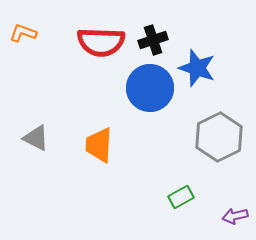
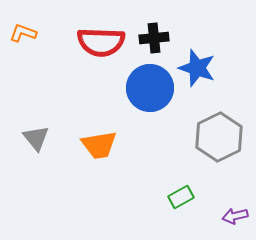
black cross: moved 1 px right, 2 px up; rotated 12 degrees clockwise
gray triangle: rotated 24 degrees clockwise
orange trapezoid: rotated 102 degrees counterclockwise
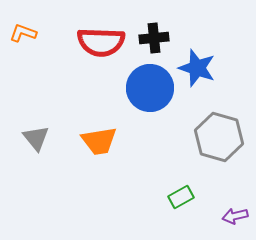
gray hexagon: rotated 18 degrees counterclockwise
orange trapezoid: moved 4 px up
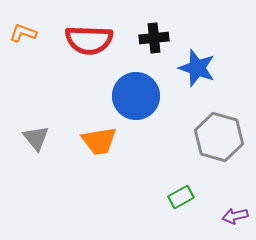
red semicircle: moved 12 px left, 2 px up
blue circle: moved 14 px left, 8 px down
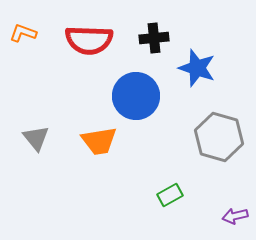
green rectangle: moved 11 px left, 2 px up
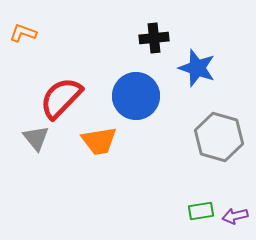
red semicircle: moved 28 px left, 58 px down; rotated 132 degrees clockwise
green rectangle: moved 31 px right, 16 px down; rotated 20 degrees clockwise
